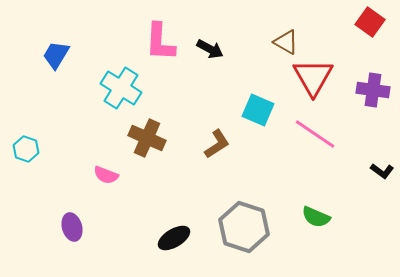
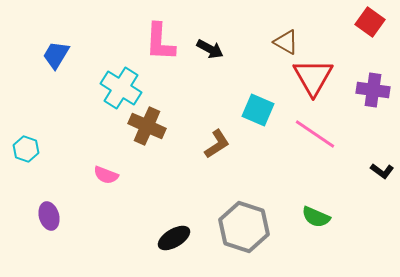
brown cross: moved 12 px up
purple ellipse: moved 23 px left, 11 px up
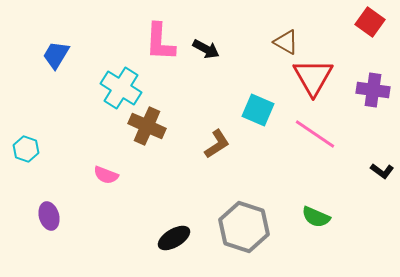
black arrow: moved 4 px left
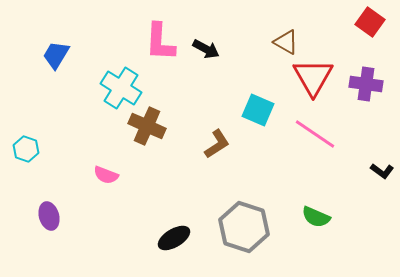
purple cross: moved 7 px left, 6 px up
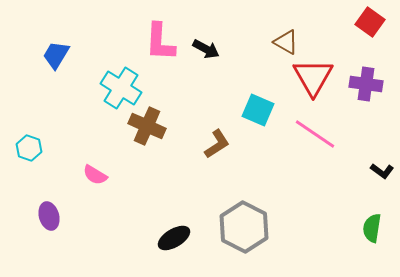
cyan hexagon: moved 3 px right, 1 px up
pink semicircle: moved 11 px left; rotated 10 degrees clockwise
green semicircle: moved 56 px right, 11 px down; rotated 76 degrees clockwise
gray hexagon: rotated 9 degrees clockwise
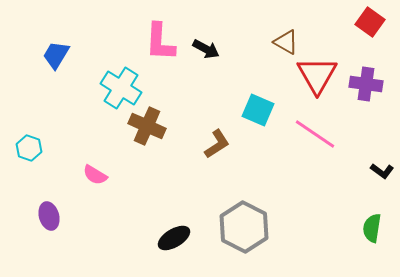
red triangle: moved 4 px right, 2 px up
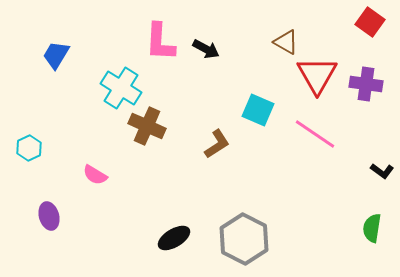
cyan hexagon: rotated 15 degrees clockwise
gray hexagon: moved 12 px down
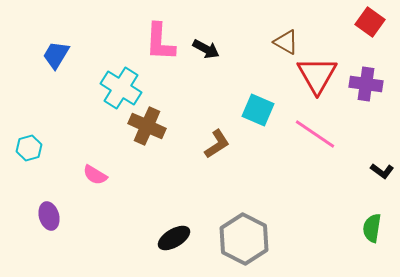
cyan hexagon: rotated 10 degrees clockwise
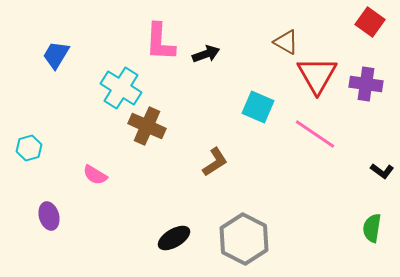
black arrow: moved 5 px down; rotated 48 degrees counterclockwise
cyan square: moved 3 px up
brown L-shape: moved 2 px left, 18 px down
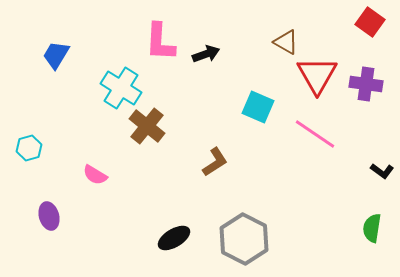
brown cross: rotated 15 degrees clockwise
